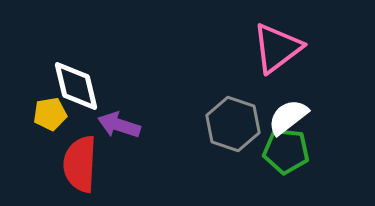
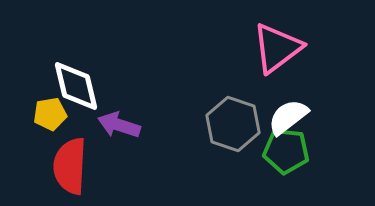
red semicircle: moved 10 px left, 2 px down
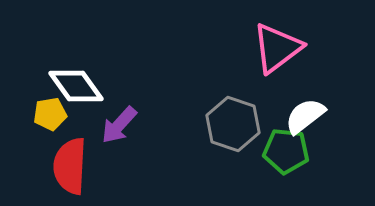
white diamond: rotated 22 degrees counterclockwise
white semicircle: moved 17 px right, 1 px up
purple arrow: rotated 66 degrees counterclockwise
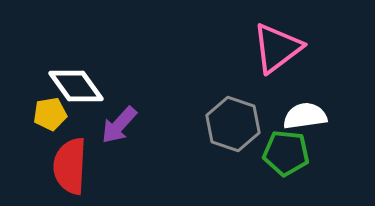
white semicircle: rotated 30 degrees clockwise
green pentagon: moved 2 px down
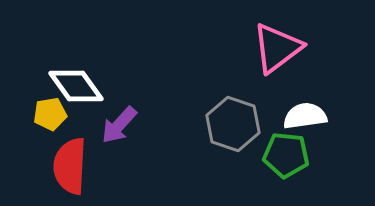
green pentagon: moved 2 px down
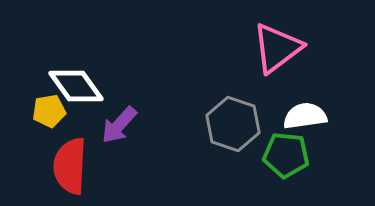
yellow pentagon: moved 1 px left, 3 px up
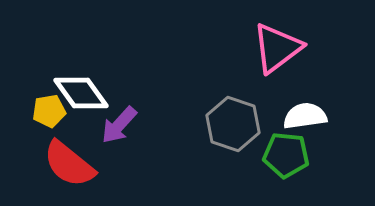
white diamond: moved 5 px right, 7 px down
red semicircle: moved 1 px left, 2 px up; rotated 54 degrees counterclockwise
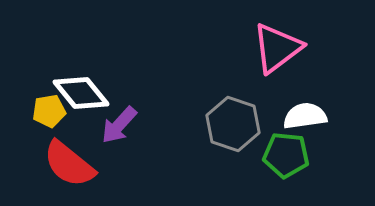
white diamond: rotated 4 degrees counterclockwise
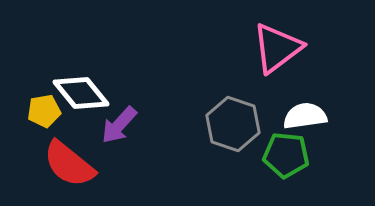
yellow pentagon: moved 5 px left
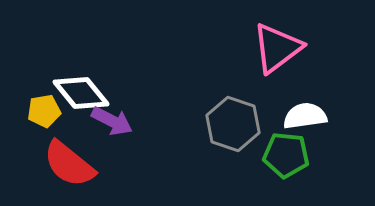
purple arrow: moved 7 px left, 4 px up; rotated 105 degrees counterclockwise
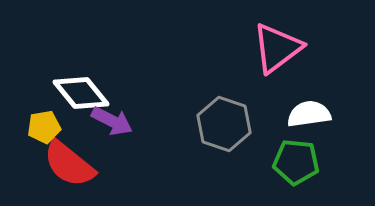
yellow pentagon: moved 16 px down
white semicircle: moved 4 px right, 2 px up
gray hexagon: moved 9 px left
green pentagon: moved 10 px right, 7 px down
